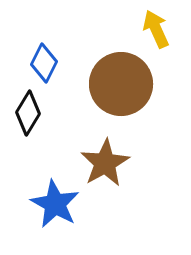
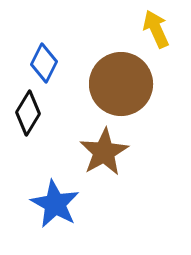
brown star: moved 1 px left, 11 px up
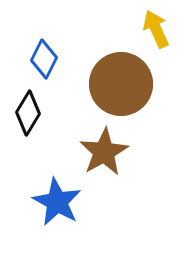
blue diamond: moved 4 px up
blue star: moved 2 px right, 2 px up
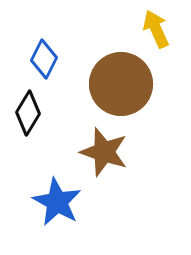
brown star: rotated 24 degrees counterclockwise
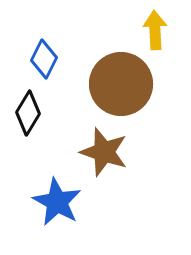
yellow arrow: moved 1 px left, 1 px down; rotated 21 degrees clockwise
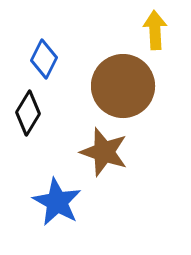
brown circle: moved 2 px right, 2 px down
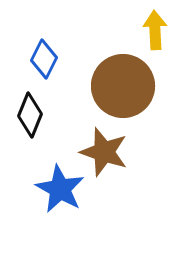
black diamond: moved 2 px right, 2 px down; rotated 9 degrees counterclockwise
blue star: moved 3 px right, 13 px up
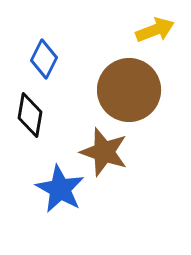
yellow arrow: rotated 72 degrees clockwise
brown circle: moved 6 px right, 4 px down
black diamond: rotated 12 degrees counterclockwise
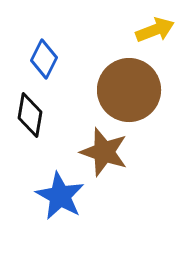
blue star: moved 7 px down
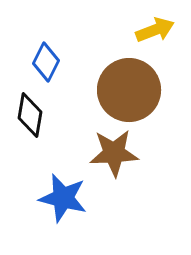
blue diamond: moved 2 px right, 3 px down
brown star: moved 10 px right, 1 px down; rotated 21 degrees counterclockwise
blue star: moved 3 px right, 2 px down; rotated 15 degrees counterclockwise
